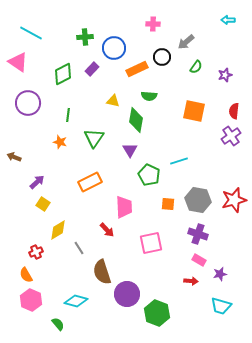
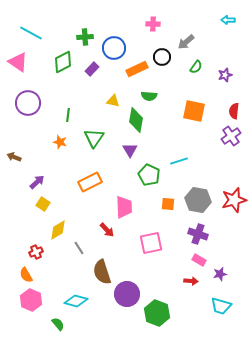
green diamond at (63, 74): moved 12 px up
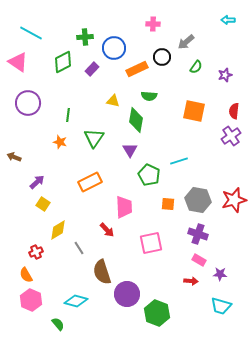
purple star at (220, 274): rotated 16 degrees clockwise
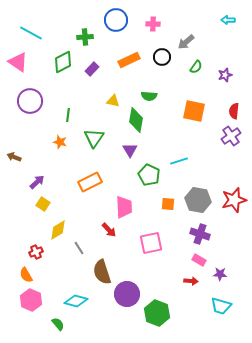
blue circle at (114, 48): moved 2 px right, 28 px up
orange rectangle at (137, 69): moved 8 px left, 9 px up
purple circle at (28, 103): moved 2 px right, 2 px up
red arrow at (107, 230): moved 2 px right
purple cross at (198, 234): moved 2 px right
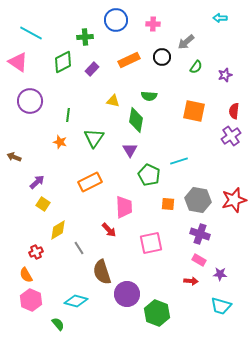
cyan arrow at (228, 20): moved 8 px left, 2 px up
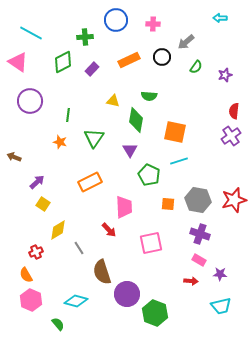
orange square at (194, 111): moved 19 px left, 21 px down
cyan trapezoid at (221, 306): rotated 30 degrees counterclockwise
green hexagon at (157, 313): moved 2 px left
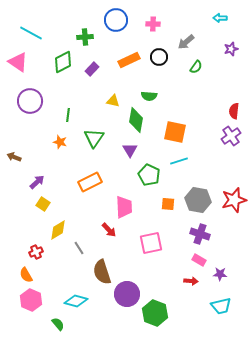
black circle at (162, 57): moved 3 px left
purple star at (225, 75): moved 6 px right, 26 px up
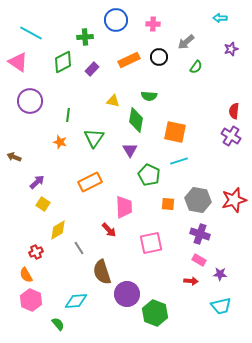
purple cross at (231, 136): rotated 24 degrees counterclockwise
cyan diamond at (76, 301): rotated 20 degrees counterclockwise
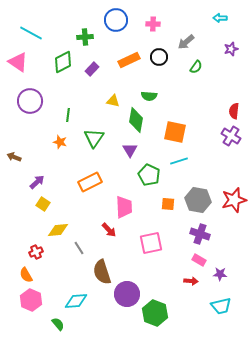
yellow diamond at (58, 230): rotated 25 degrees clockwise
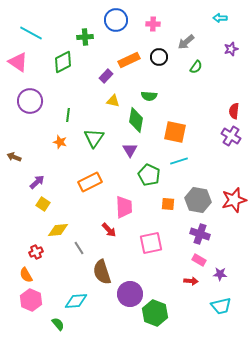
purple rectangle at (92, 69): moved 14 px right, 7 px down
purple circle at (127, 294): moved 3 px right
